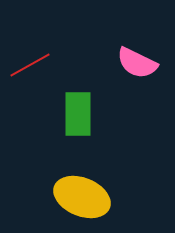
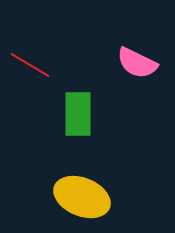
red line: rotated 60 degrees clockwise
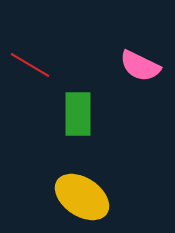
pink semicircle: moved 3 px right, 3 px down
yellow ellipse: rotated 12 degrees clockwise
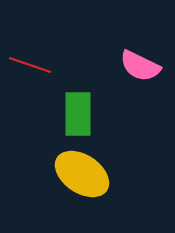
red line: rotated 12 degrees counterclockwise
yellow ellipse: moved 23 px up
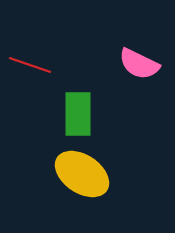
pink semicircle: moved 1 px left, 2 px up
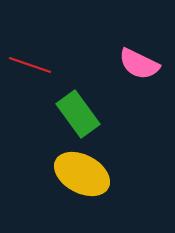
green rectangle: rotated 36 degrees counterclockwise
yellow ellipse: rotated 6 degrees counterclockwise
